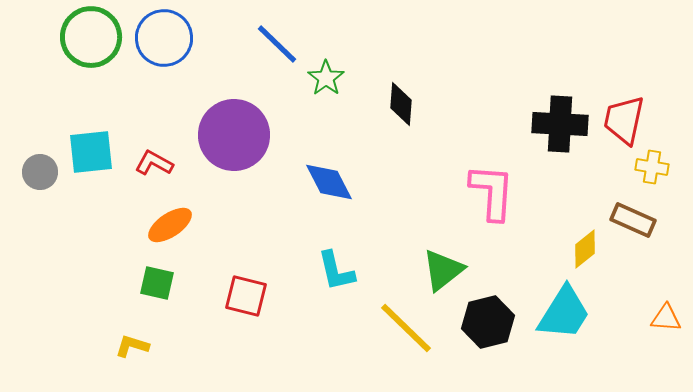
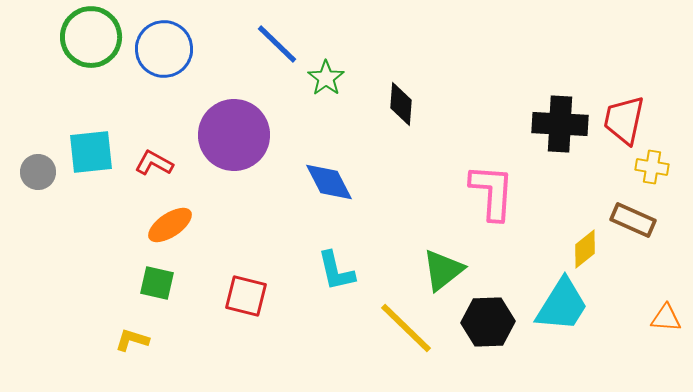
blue circle: moved 11 px down
gray circle: moved 2 px left
cyan trapezoid: moved 2 px left, 8 px up
black hexagon: rotated 12 degrees clockwise
yellow L-shape: moved 6 px up
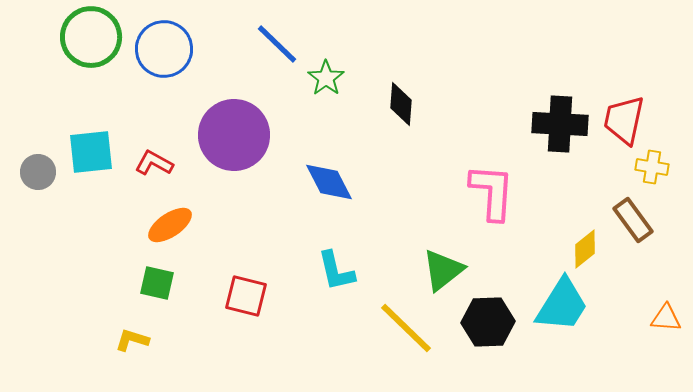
brown rectangle: rotated 30 degrees clockwise
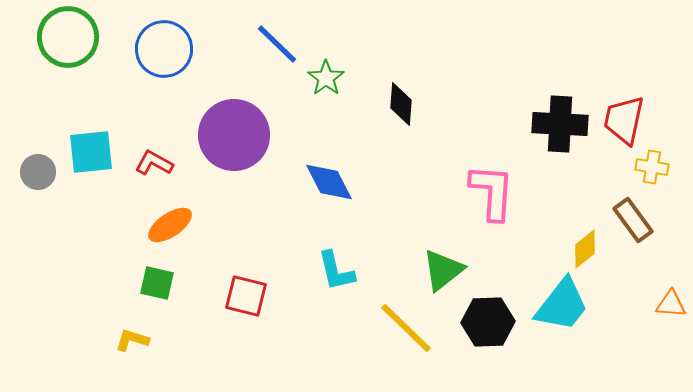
green circle: moved 23 px left
cyan trapezoid: rotated 6 degrees clockwise
orange triangle: moved 5 px right, 14 px up
